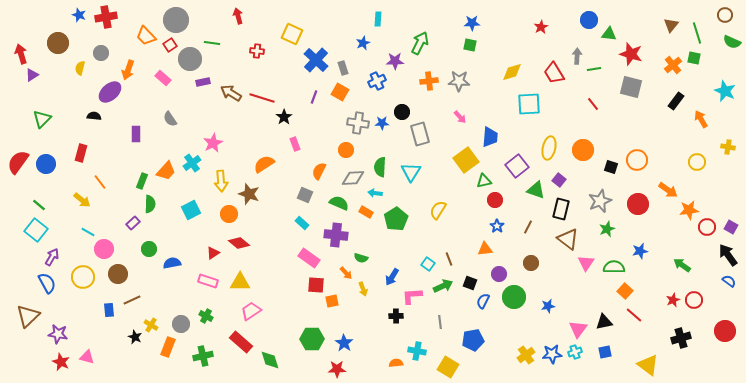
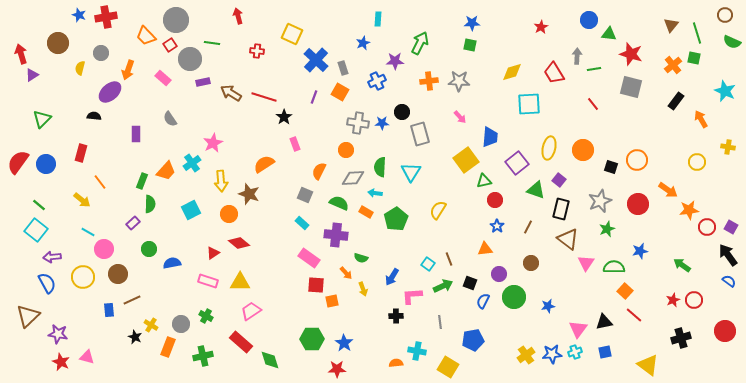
red line at (262, 98): moved 2 px right, 1 px up
purple square at (517, 166): moved 3 px up
purple arrow at (52, 257): rotated 126 degrees counterclockwise
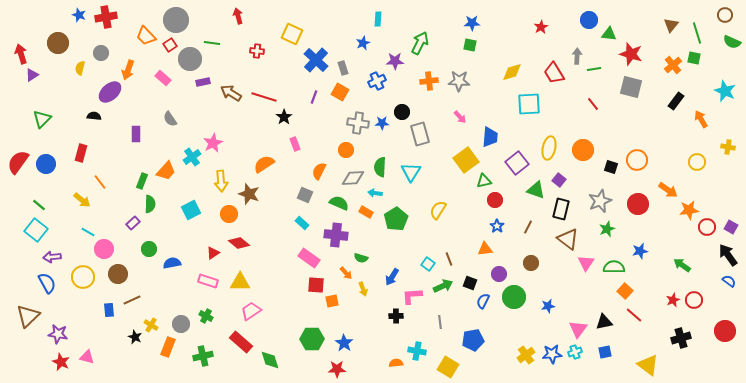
cyan cross at (192, 163): moved 6 px up
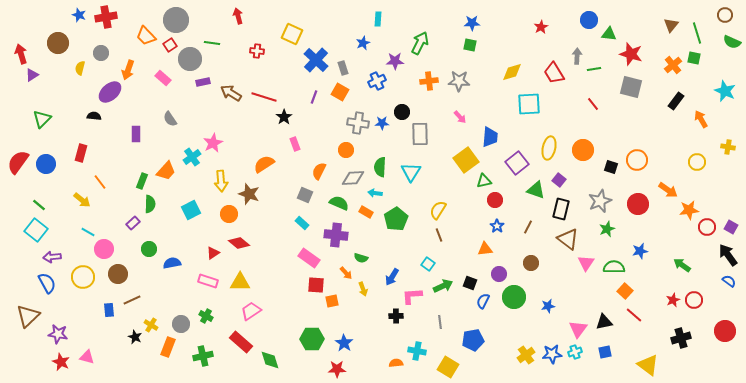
gray rectangle at (420, 134): rotated 15 degrees clockwise
brown line at (449, 259): moved 10 px left, 24 px up
